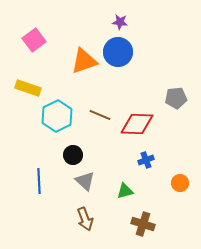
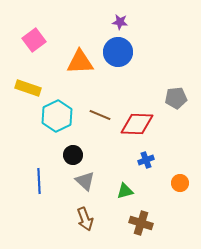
orange triangle: moved 4 px left, 1 px down; rotated 16 degrees clockwise
brown cross: moved 2 px left, 1 px up
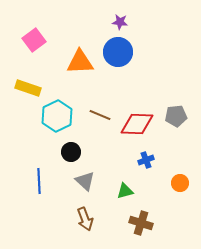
gray pentagon: moved 18 px down
black circle: moved 2 px left, 3 px up
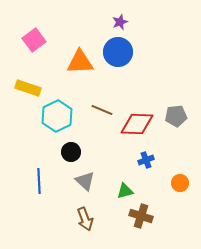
purple star: rotated 28 degrees counterclockwise
brown line: moved 2 px right, 5 px up
brown cross: moved 7 px up
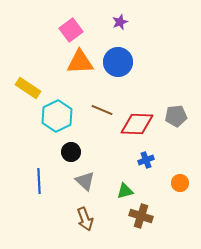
pink square: moved 37 px right, 10 px up
blue circle: moved 10 px down
yellow rectangle: rotated 15 degrees clockwise
